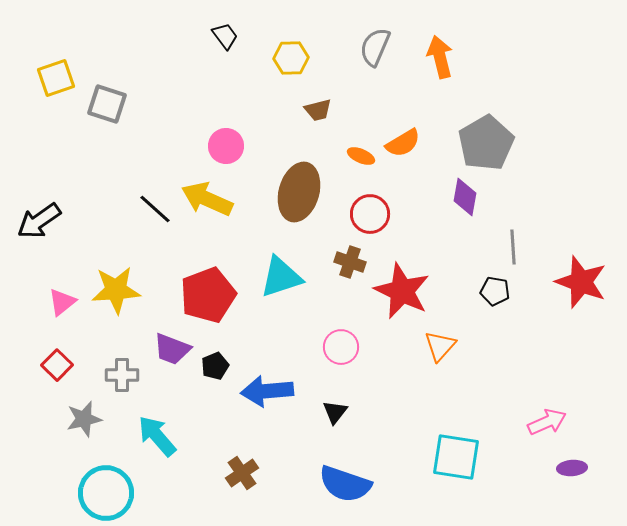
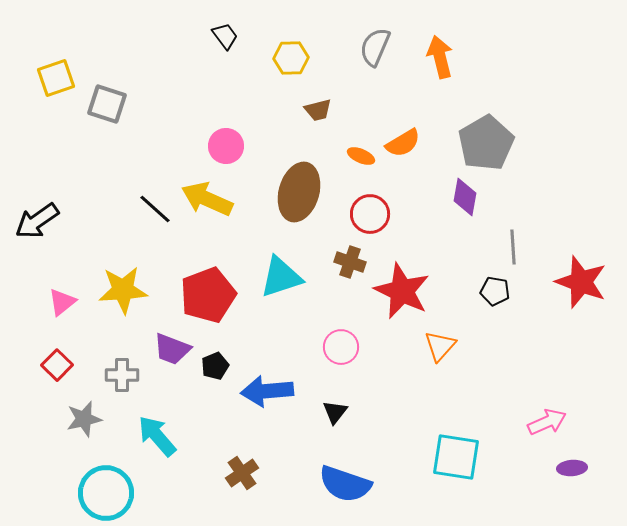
black arrow at (39, 221): moved 2 px left
yellow star at (116, 290): moved 7 px right
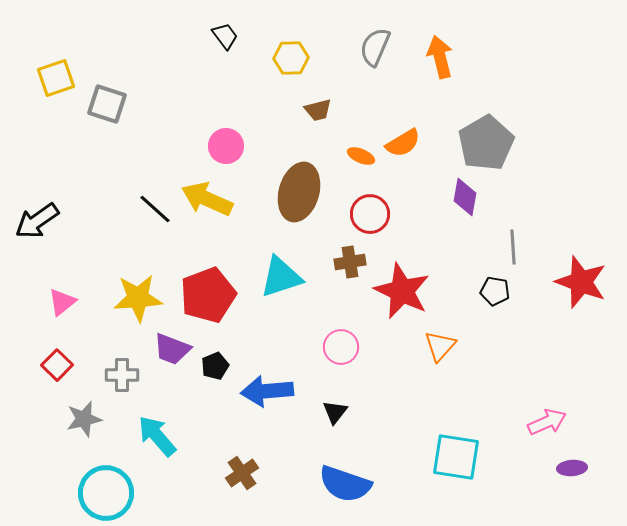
brown cross at (350, 262): rotated 28 degrees counterclockwise
yellow star at (123, 290): moved 15 px right, 8 px down
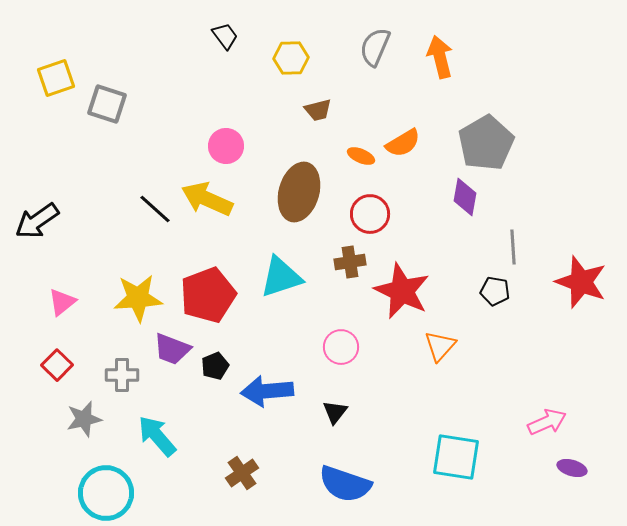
purple ellipse at (572, 468): rotated 20 degrees clockwise
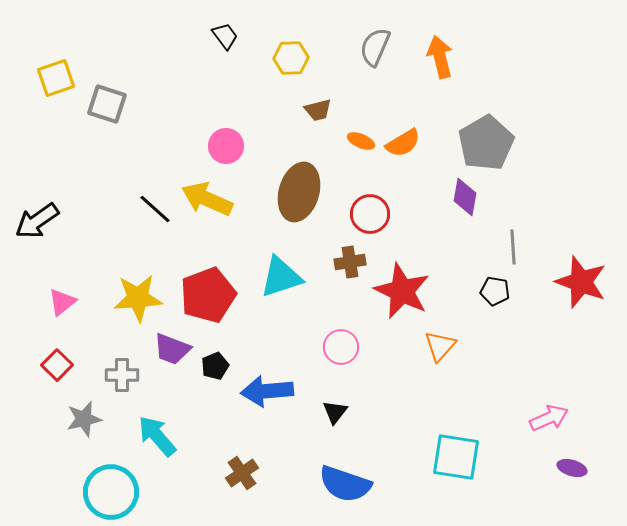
orange ellipse at (361, 156): moved 15 px up
pink arrow at (547, 422): moved 2 px right, 4 px up
cyan circle at (106, 493): moved 5 px right, 1 px up
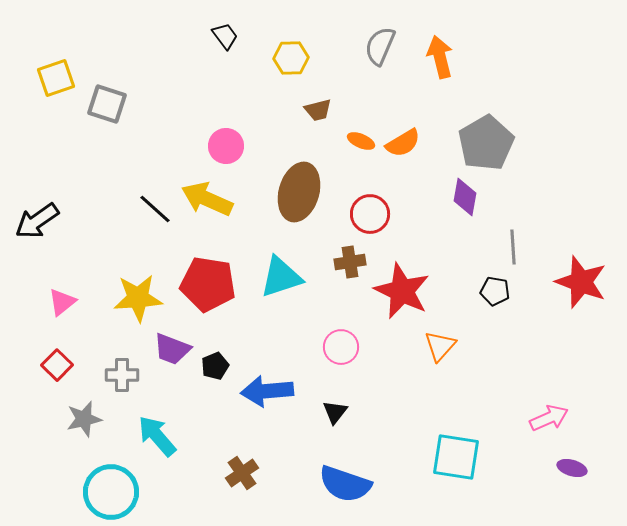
gray semicircle at (375, 47): moved 5 px right, 1 px up
red pentagon at (208, 295): moved 11 px up; rotated 30 degrees clockwise
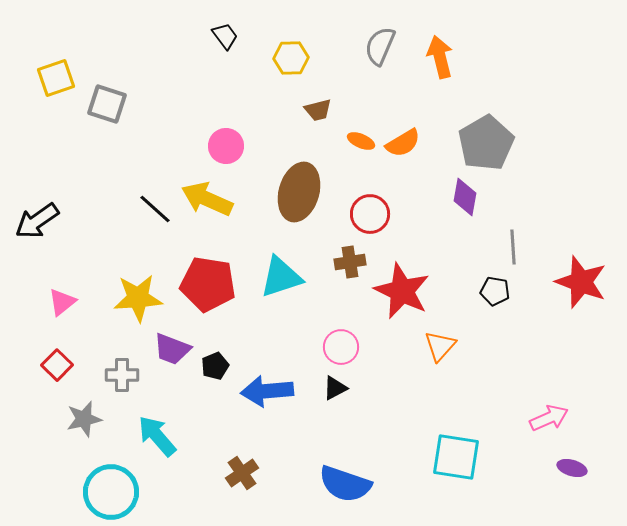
black triangle at (335, 412): moved 24 px up; rotated 24 degrees clockwise
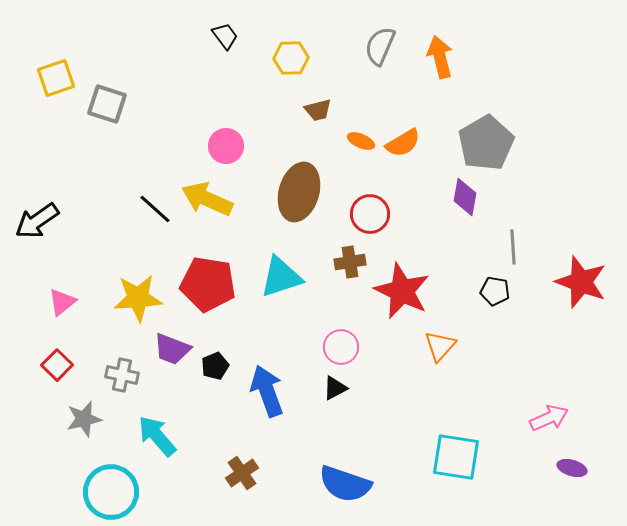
gray cross at (122, 375): rotated 12 degrees clockwise
blue arrow at (267, 391): rotated 75 degrees clockwise
